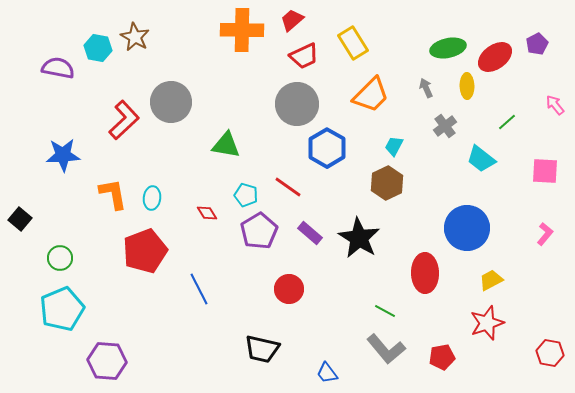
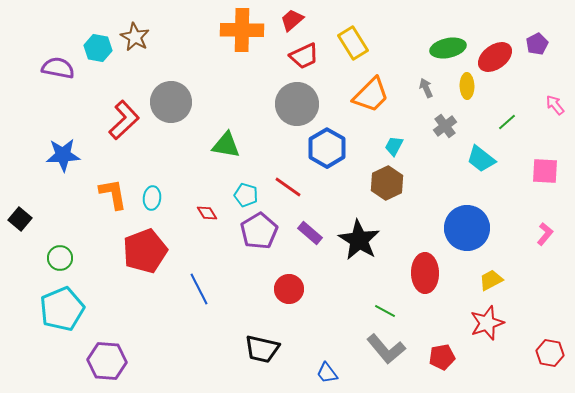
black star at (359, 238): moved 2 px down
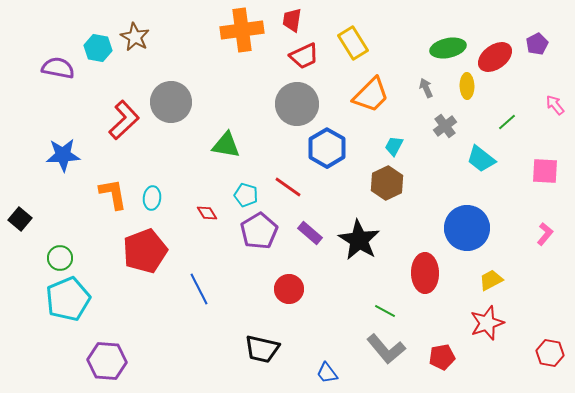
red trapezoid at (292, 20): rotated 40 degrees counterclockwise
orange cross at (242, 30): rotated 9 degrees counterclockwise
cyan pentagon at (62, 309): moved 6 px right, 10 px up
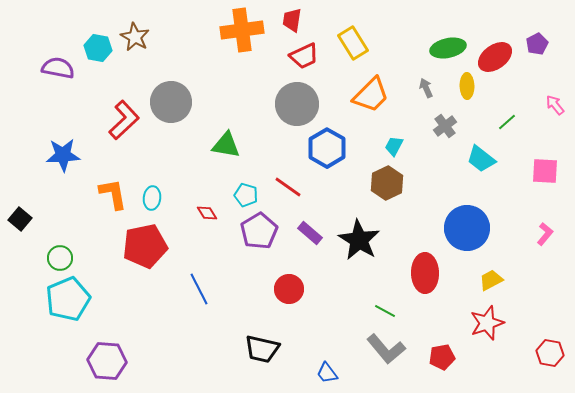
red pentagon at (145, 251): moved 5 px up; rotated 9 degrees clockwise
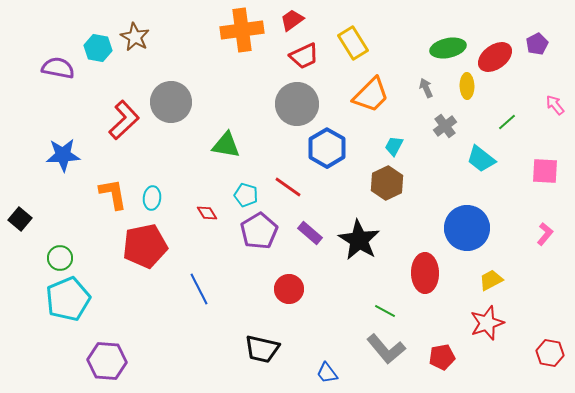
red trapezoid at (292, 20): rotated 45 degrees clockwise
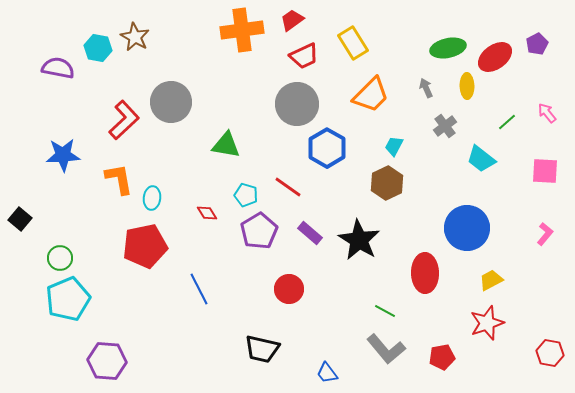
pink arrow at (555, 105): moved 8 px left, 8 px down
orange L-shape at (113, 194): moved 6 px right, 15 px up
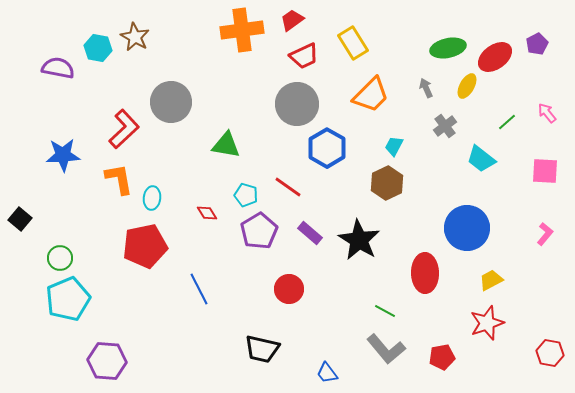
yellow ellipse at (467, 86): rotated 30 degrees clockwise
red L-shape at (124, 120): moved 9 px down
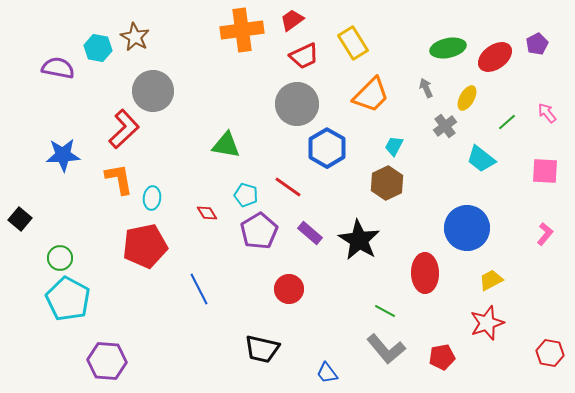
yellow ellipse at (467, 86): moved 12 px down
gray circle at (171, 102): moved 18 px left, 11 px up
cyan pentagon at (68, 299): rotated 21 degrees counterclockwise
